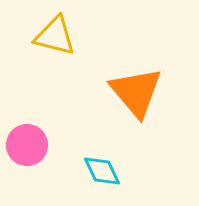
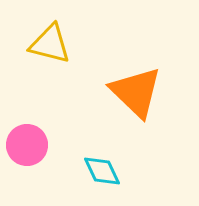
yellow triangle: moved 5 px left, 8 px down
orange triangle: rotated 6 degrees counterclockwise
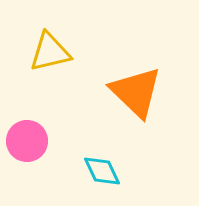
yellow triangle: moved 8 px down; rotated 27 degrees counterclockwise
pink circle: moved 4 px up
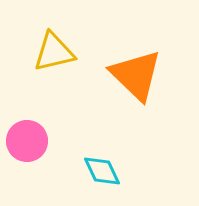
yellow triangle: moved 4 px right
orange triangle: moved 17 px up
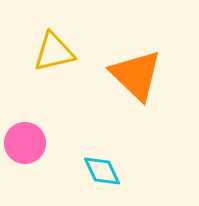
pink circle: moved 2 px left, 2 px down
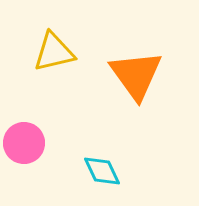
orange triangle: rotated 10 degrees clockwise
pink circle: moved 1 px left
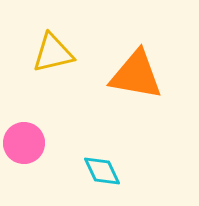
yellow triangle: moved 1 px left, 1 px down
orange triangle: rotated 44 degrees counterclockwise
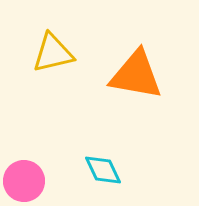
pink circle: moved 38 px down
cyan diamond: moved 1 px right, 1 px up
